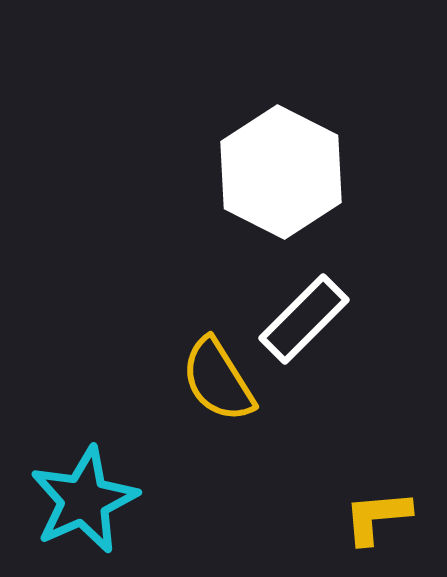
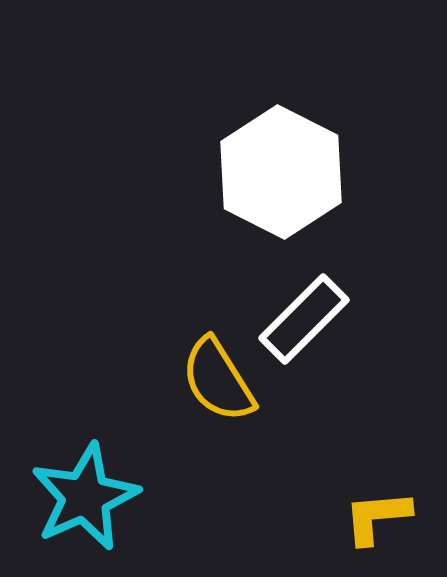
cyan star: moved 1 px right, 3 px up
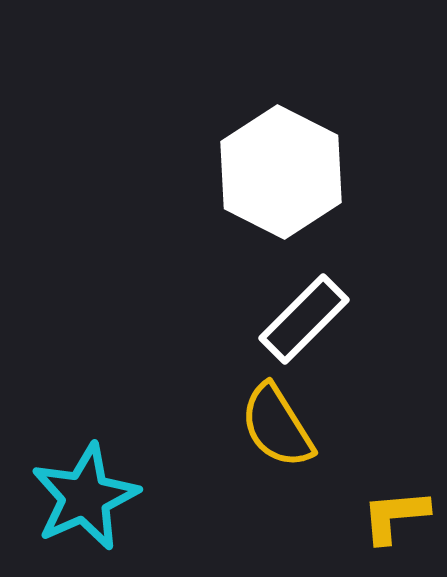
yellow semicircle: moved 59 px right, 46 px down
yellow L-shape: moved 18 px right, 1 px up
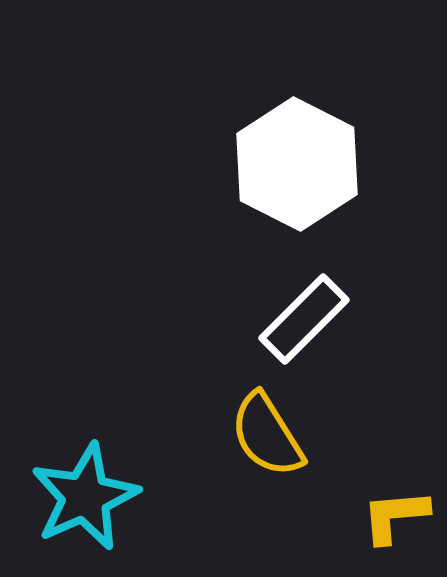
white hexagon: moved 16 px right, 8 px up
yellow semicircle: moved 10 px left, 9 px down
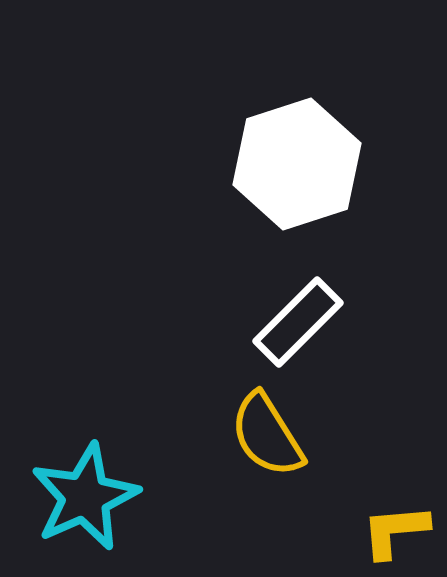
white hexagon: rotated 15 degrees clockwise
white rectangle: moved 6 px left, 3 px down
yellow L-shape: moved 15 px down
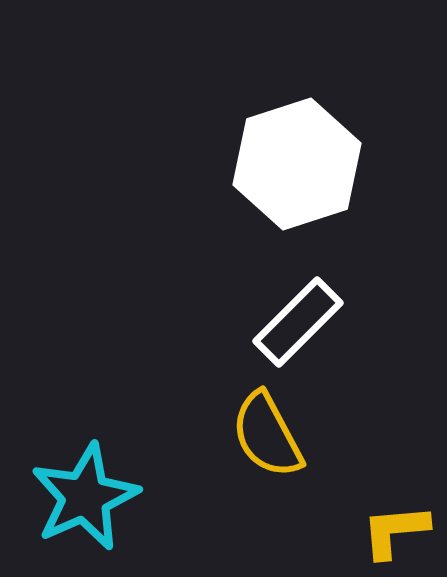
yellow semicircle: rotated 4 degrees clockwise
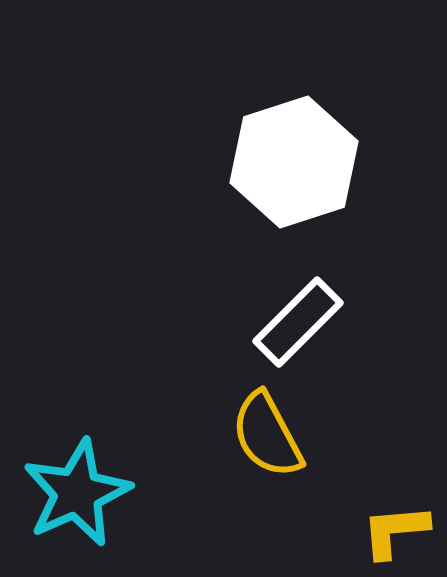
white hexagon: moved 3 px left, 2 px up
cyan star: moved 8 px left, 4 px up
